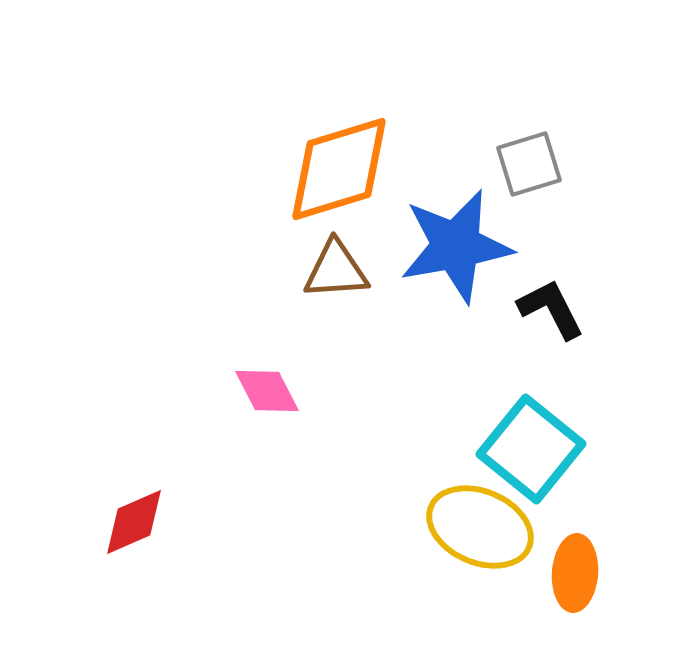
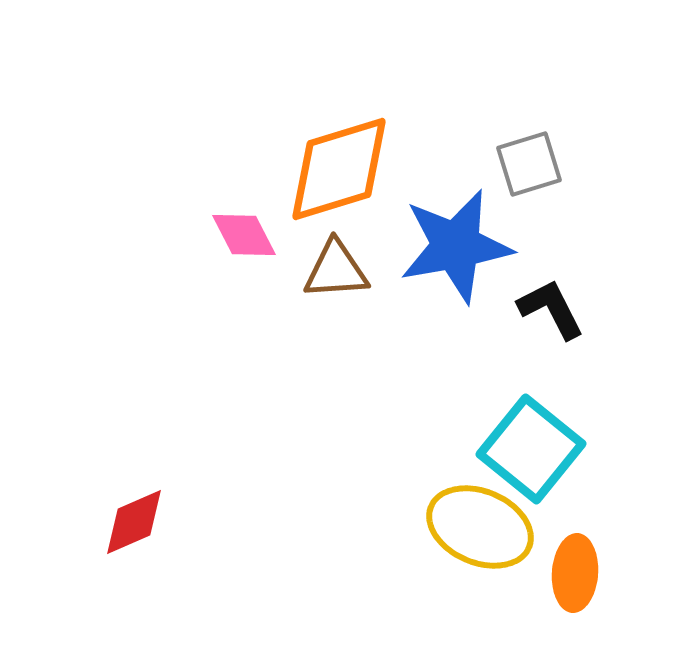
pink diamond: moved 23 px left, 156 px up
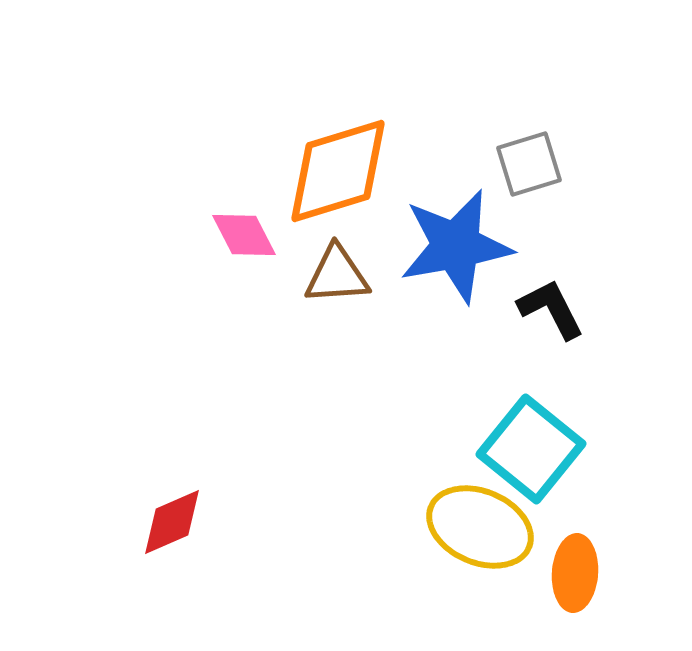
orange diamond: moved 1 px left, 2 px down
brown triangle: moved 1 px right, 5 px down
red diamond: moved 38 px right
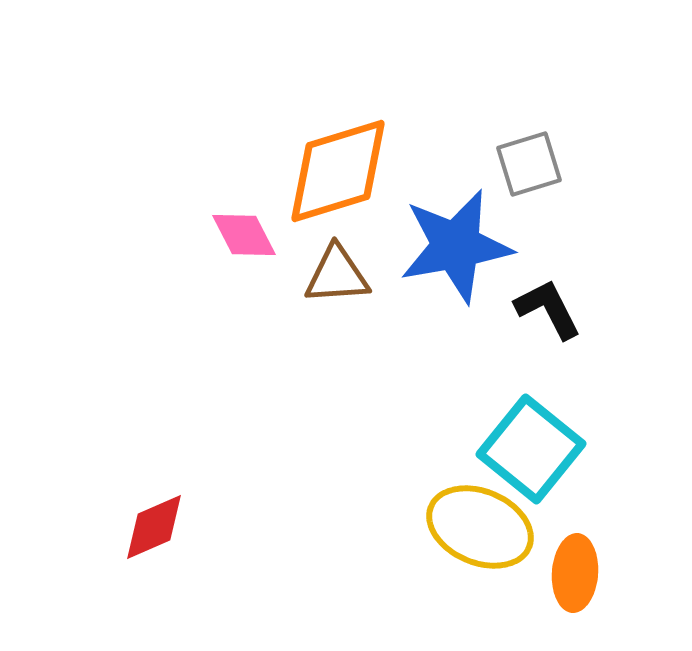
black L-shape: moved 3 px left
red diamond: moved 18 px left, 5 px down
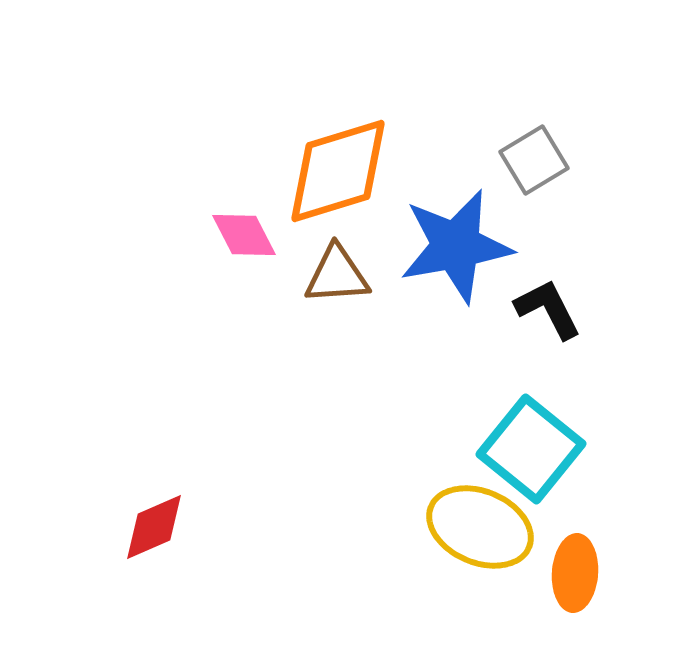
gray square: moved 5 px right, 4 px up; rotated 14 degrees counterclockwise
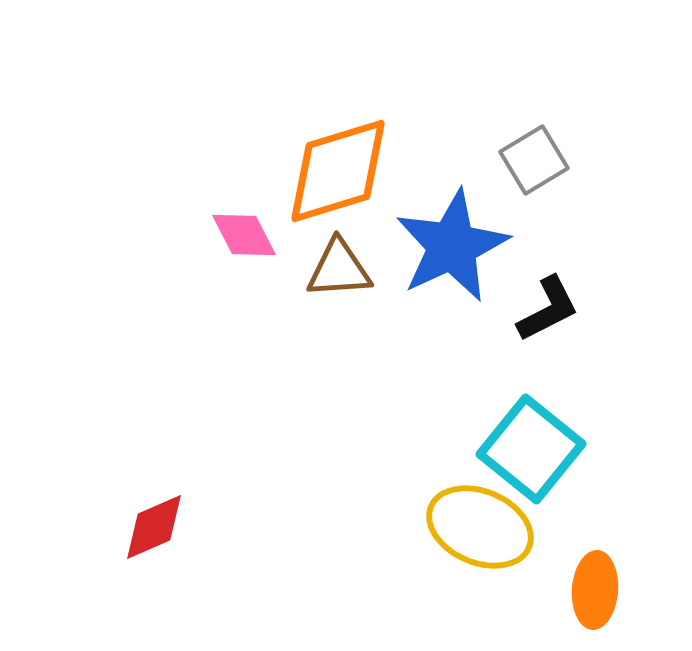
blue star: moved 4 px left; rotated 15 degrees counterclockwise
brown triangle: moved 2 px right, 6 px up
black L-shape: rotated 90 degrees clockwise
orange ellipse: moved 20 px right, 17 px down
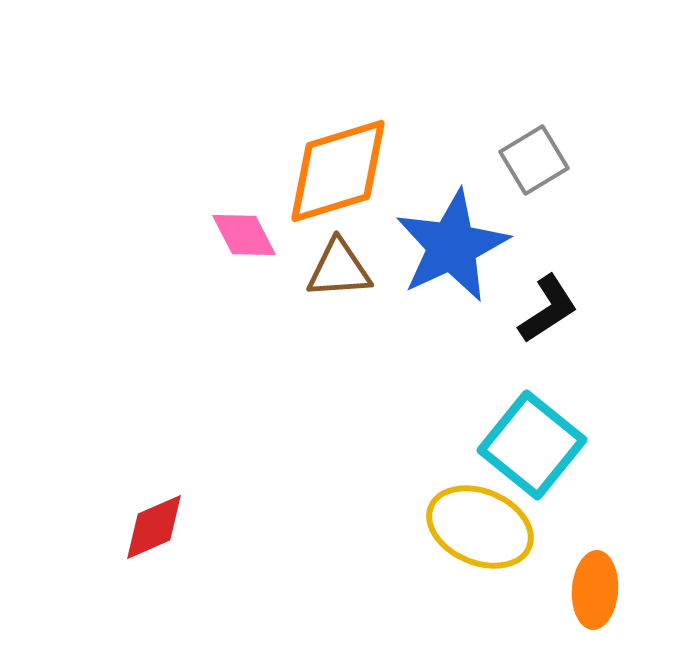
black L-shape: rotated 6 degrees counterclockwise
cyan square: moved 1 px right, 4 px up
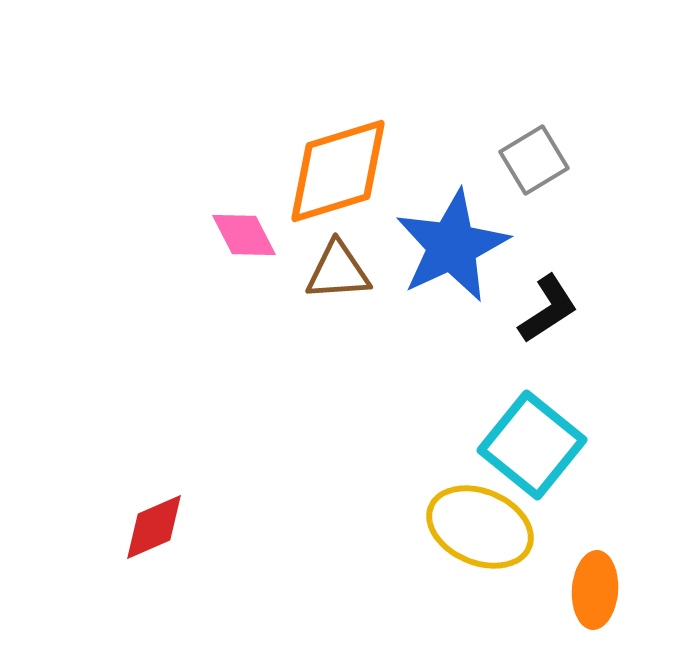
brown triangle: moved 1 px left, 2 px down
